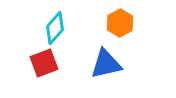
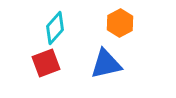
red square: moved 2 px right
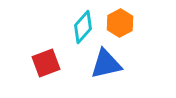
cyan diamond: moved 28 px right, 1 px up
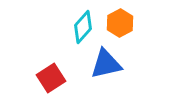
red square: moved 5 px right, 15 px down; rotated 12 degrees counterclockwise
